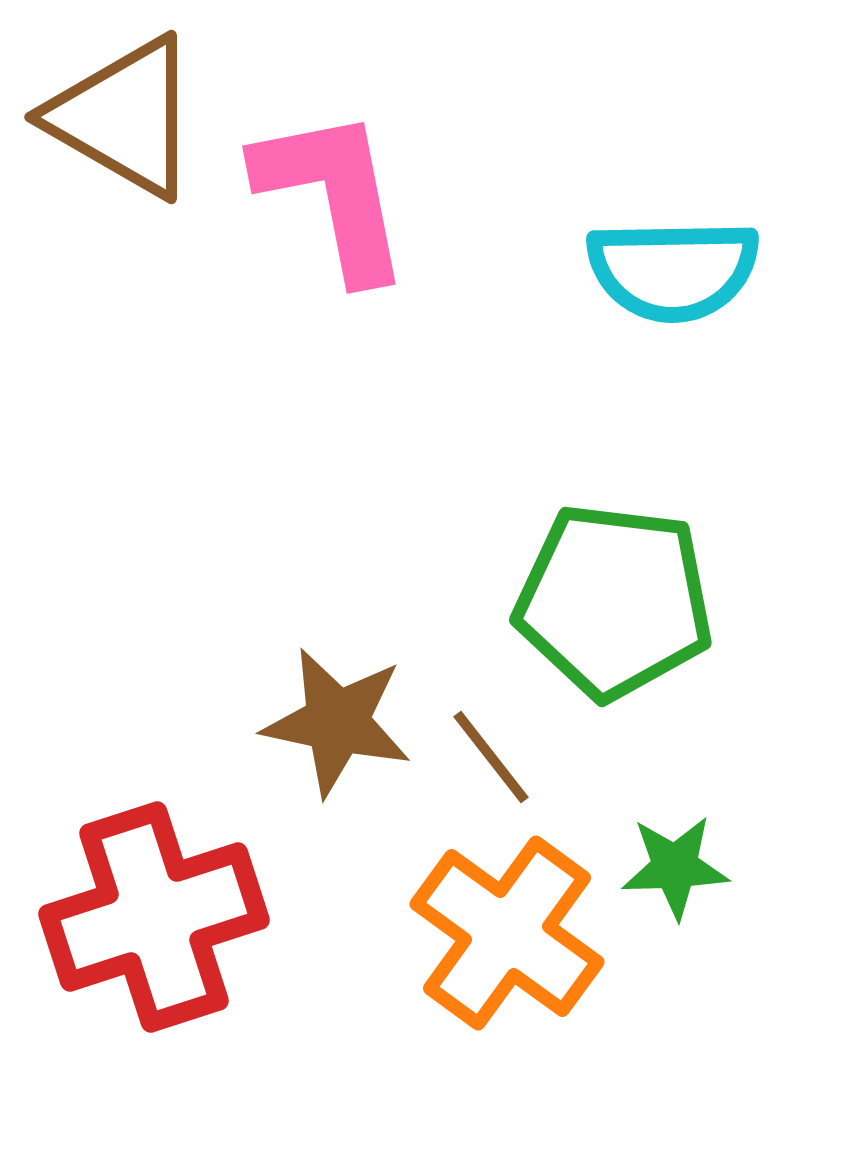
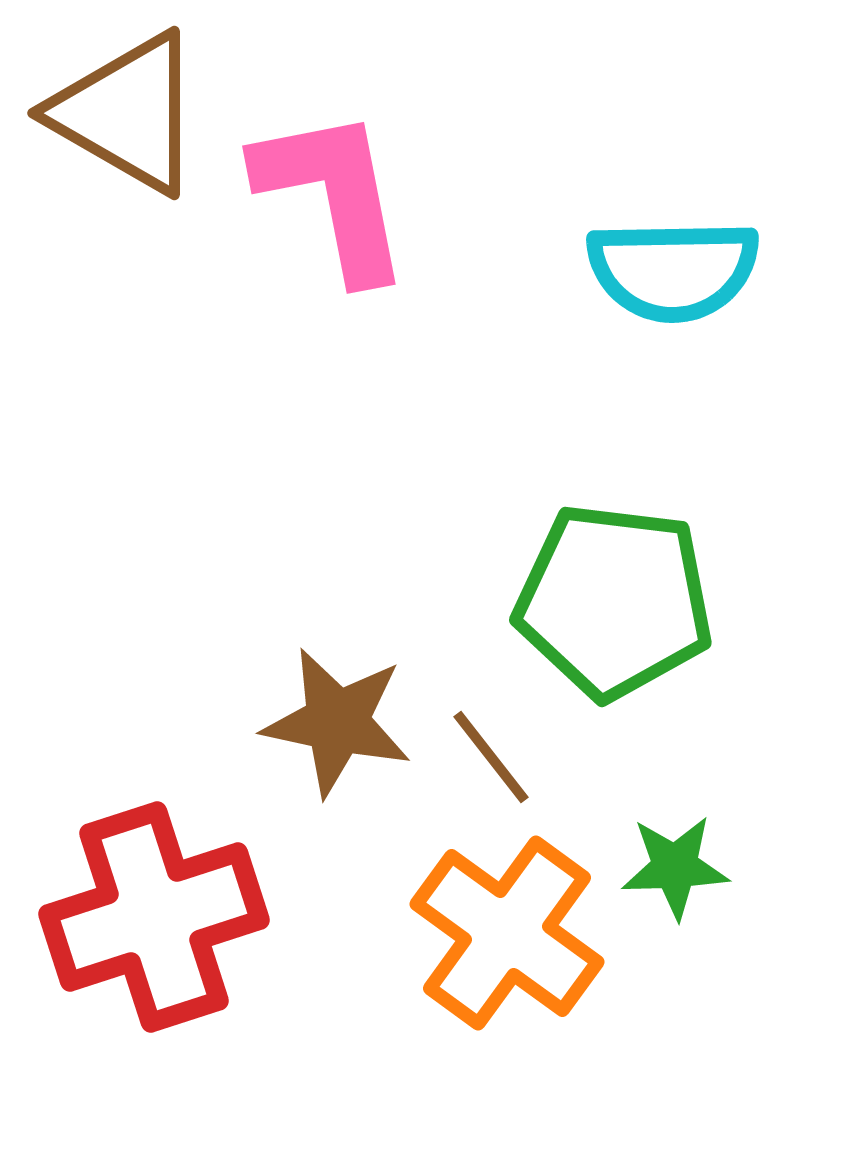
brown triangle: moved 3 px right, 4 px up
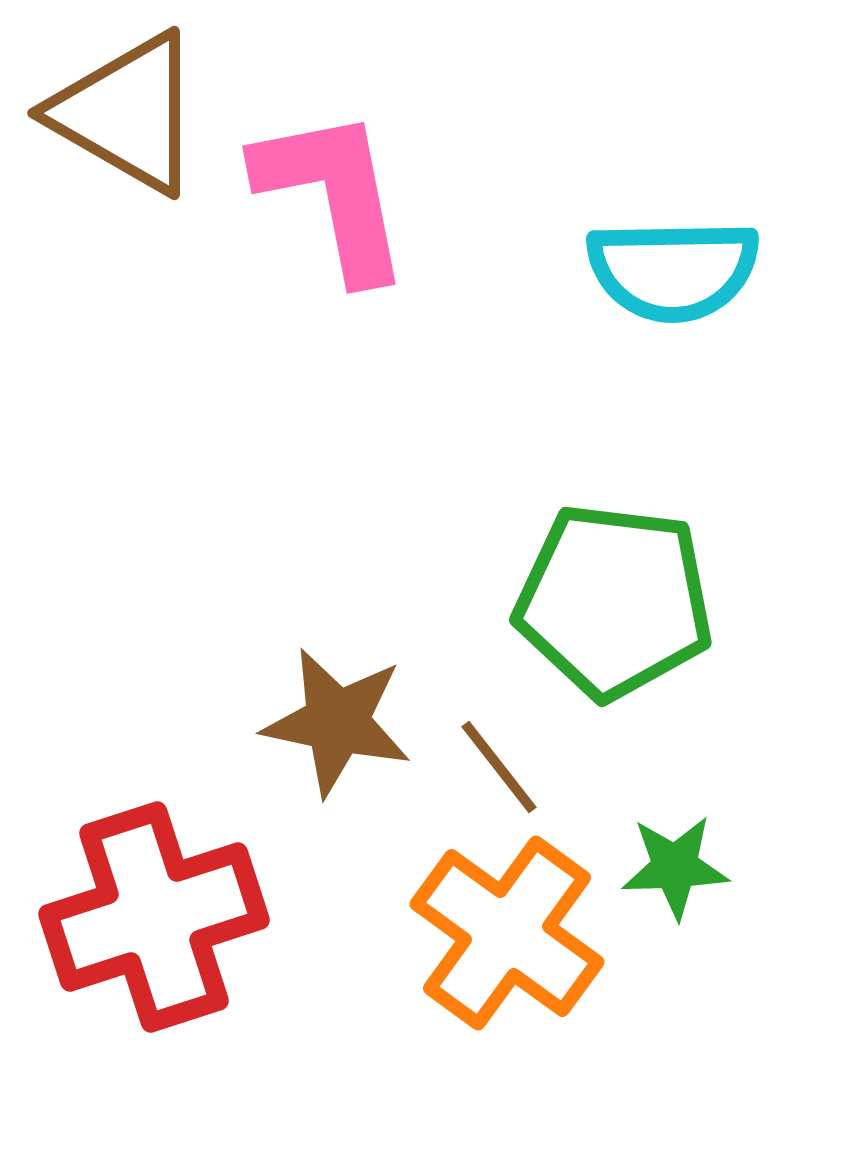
brown line: moved 8 px right, 10 px down
